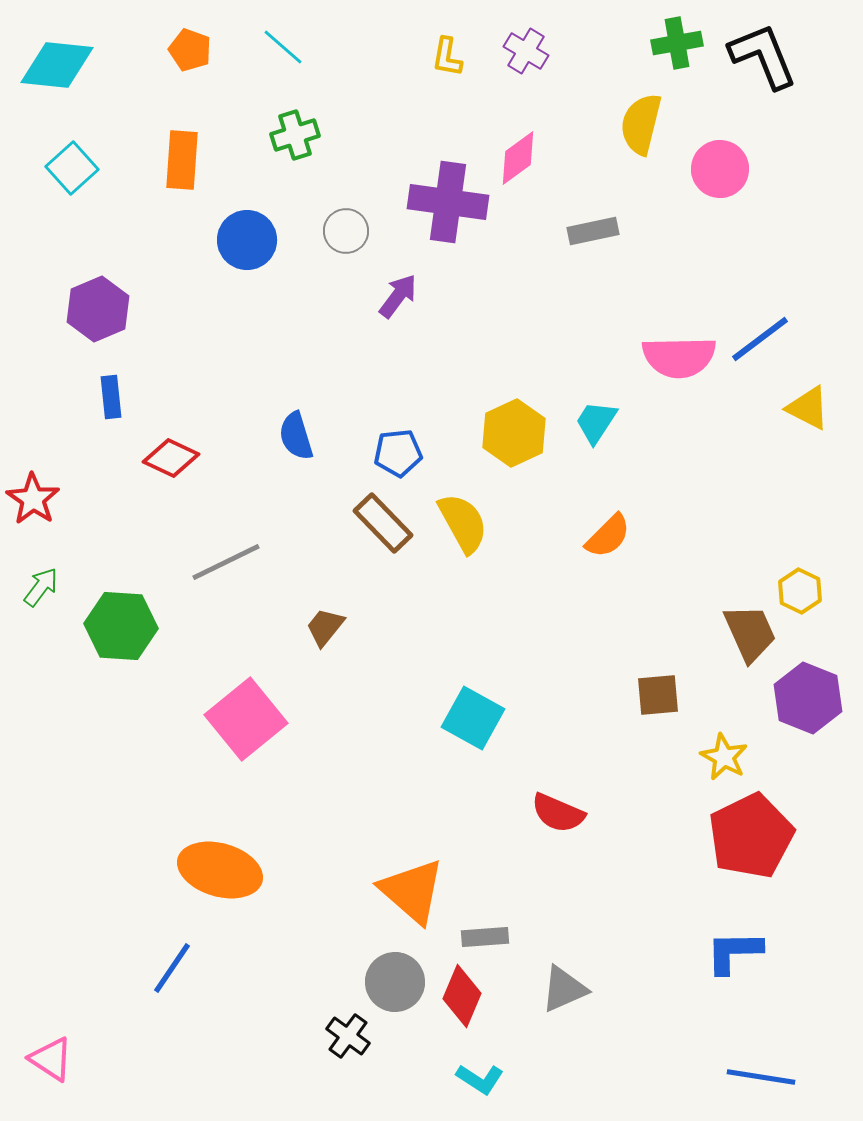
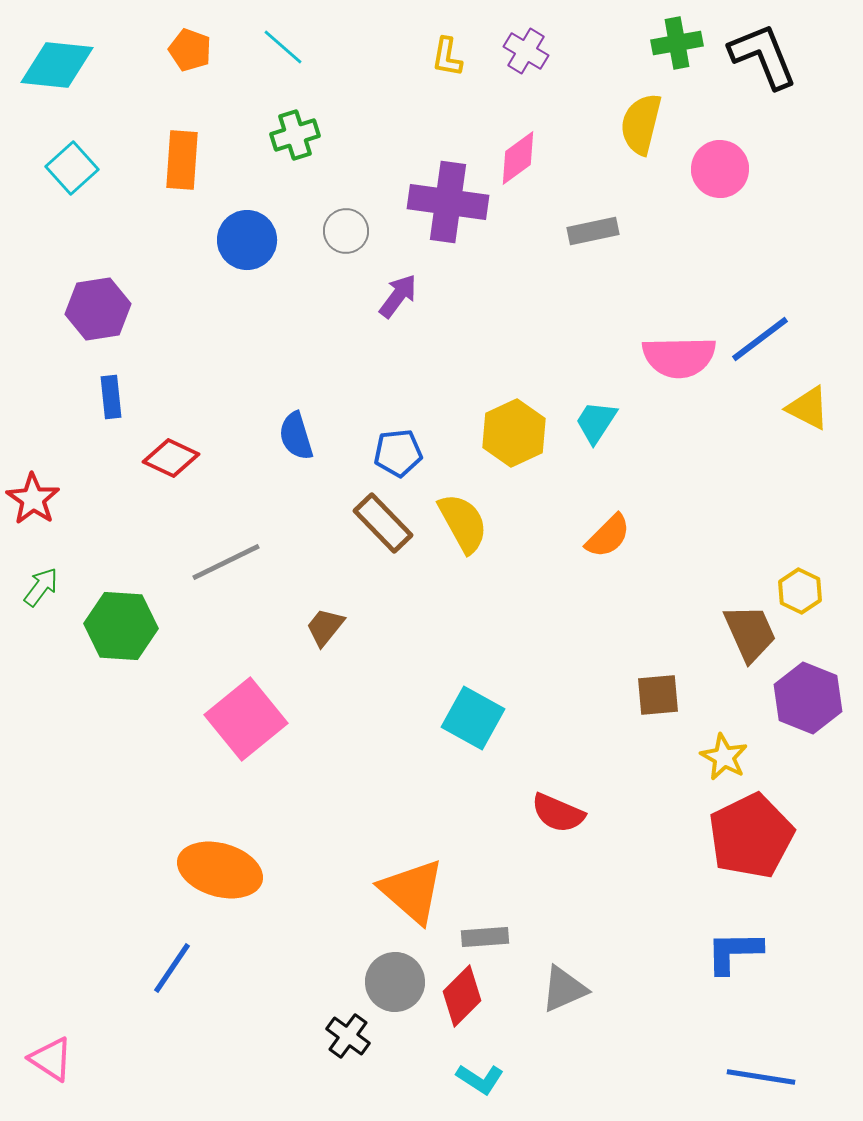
purple hexagon at (98, 309): rotated 14 degrees clockwise
red diamond at (462, 996): rotated 22 degrees clockwise
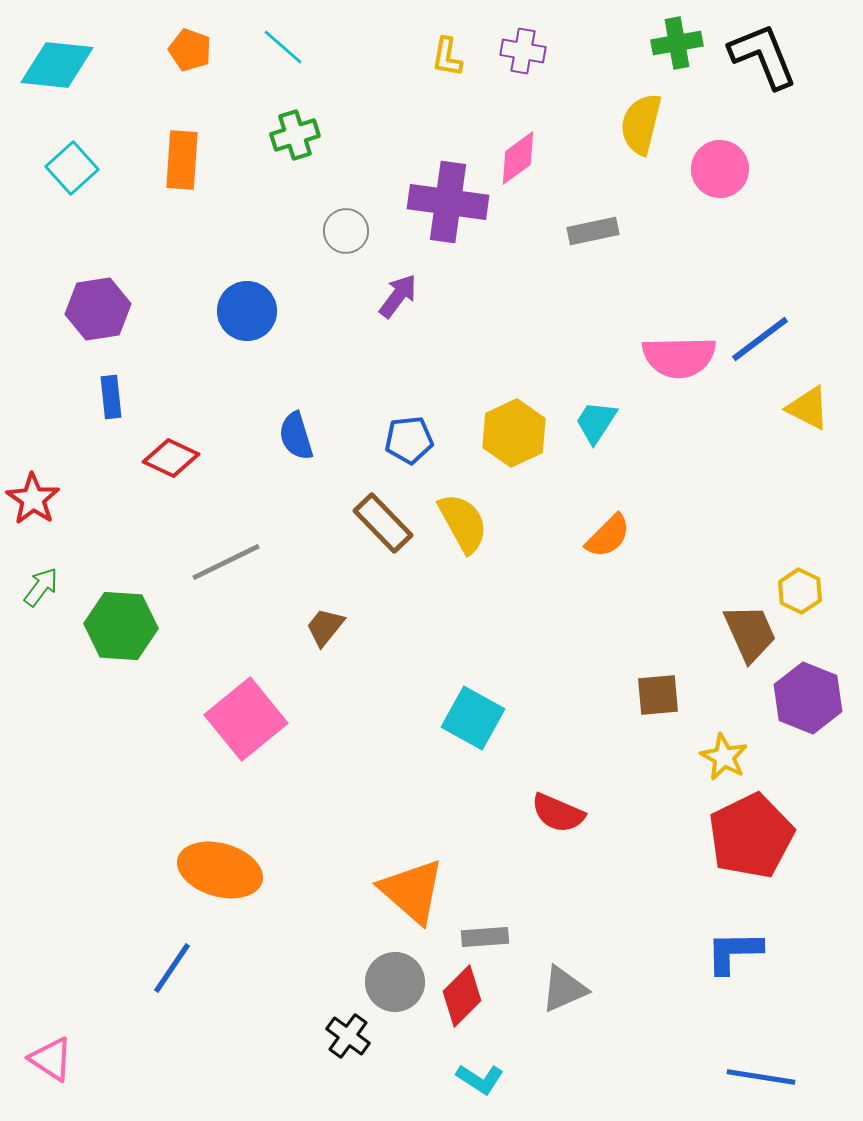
purple cross at (526, 51): moved 3 px left; rotated 21 degrees counterclockwise
blue circle at (247, 240): moved 71 px down
blue pentagon at (398, 453): moved 11 px right, 13 px up
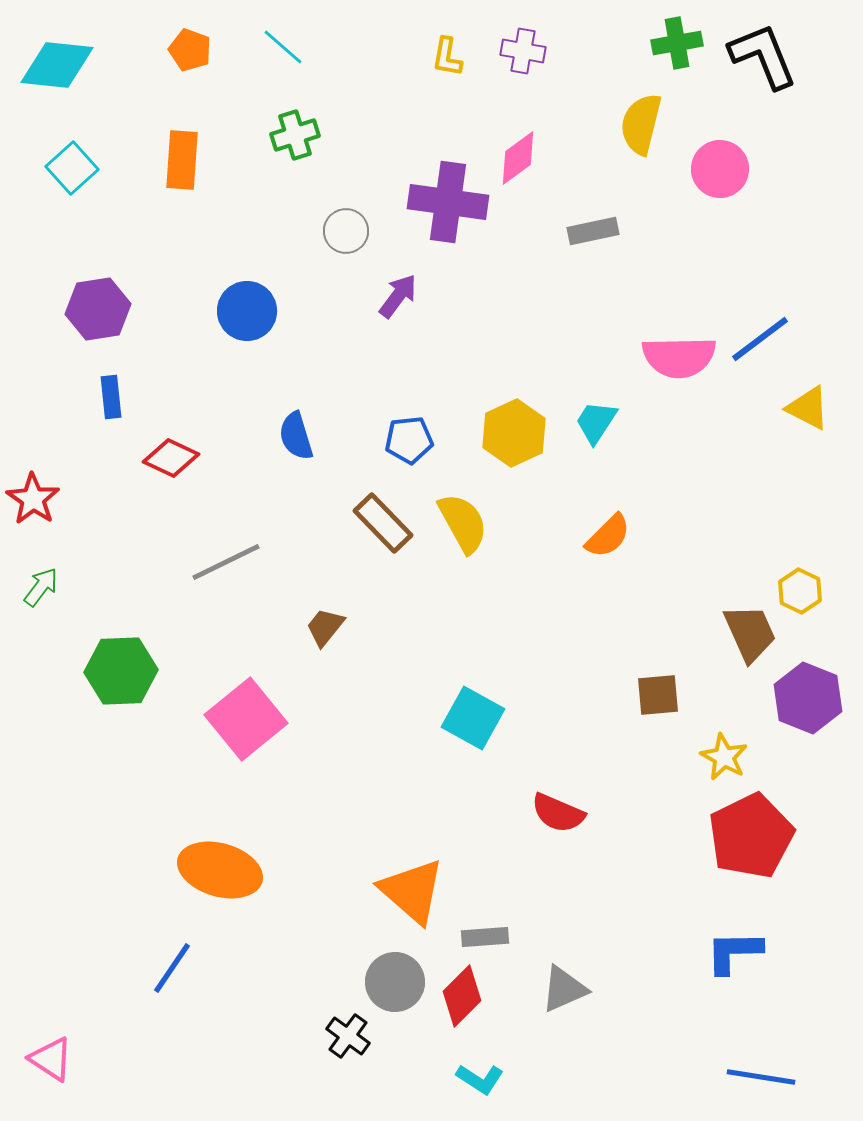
green hexagon at (121, 626): moved 45 px down; rotated 6 degrees counterclockwise
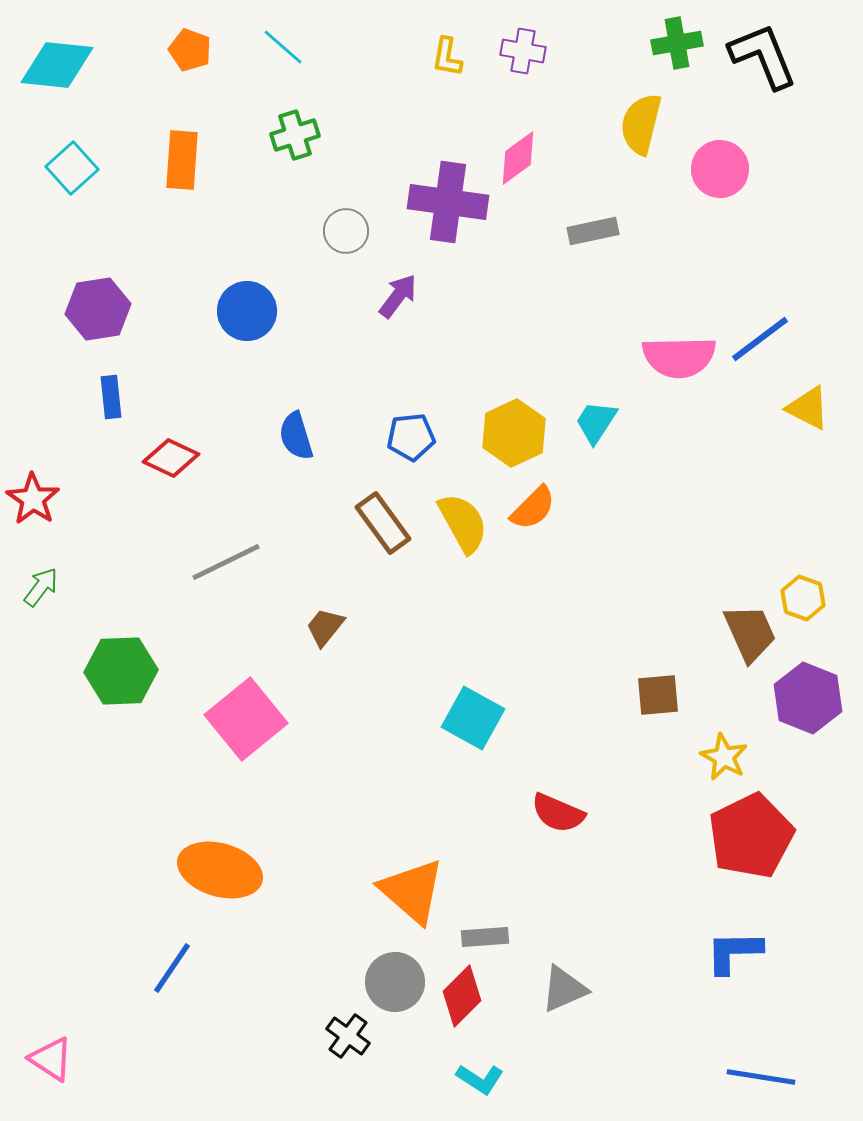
blue pentagon at (409, 440): moved 2 px right, 3 px up
brown rectangle at (383, 523): rotated 8 degrees clockwise
orange semicircle at (608, 536): moved 75 px left, 28 px up
yellow hexagon at (800, 591): moved 3 px right, 7 px down; rotated 6 degrees counterclockwise
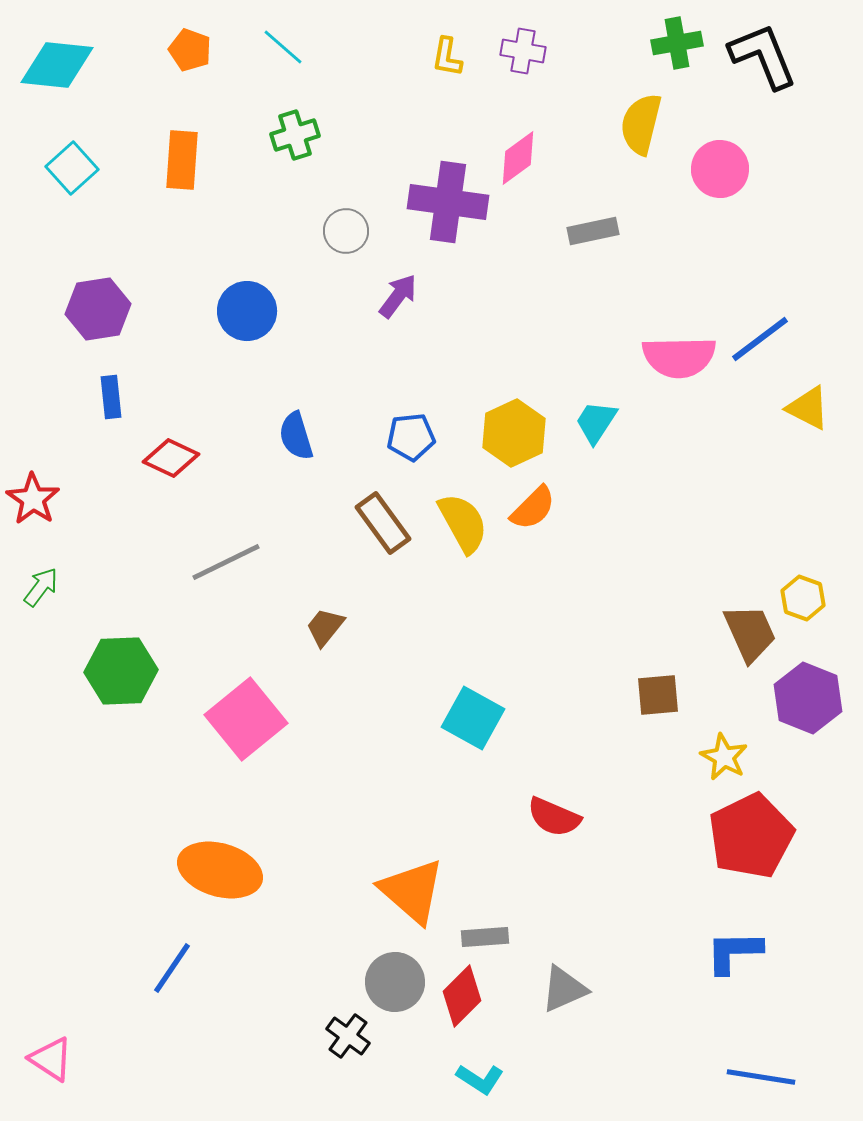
red semicircle at (558, 813): moved 4 px left, 4 px down
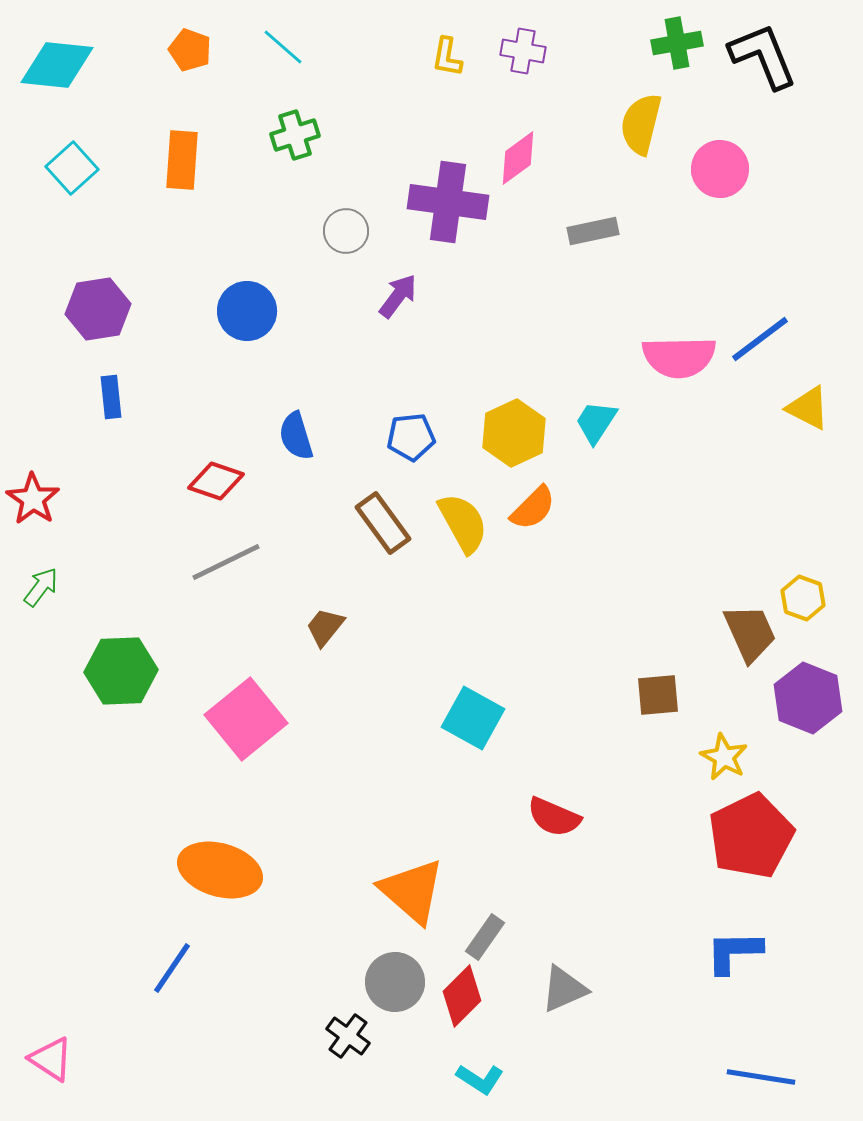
red diamond at (171, 458): moved 45 px right, 23 px down; rotated 6 degrees counterclockwise
gray rectangle at (485, 937): rotated 51 degrees counterclockwise
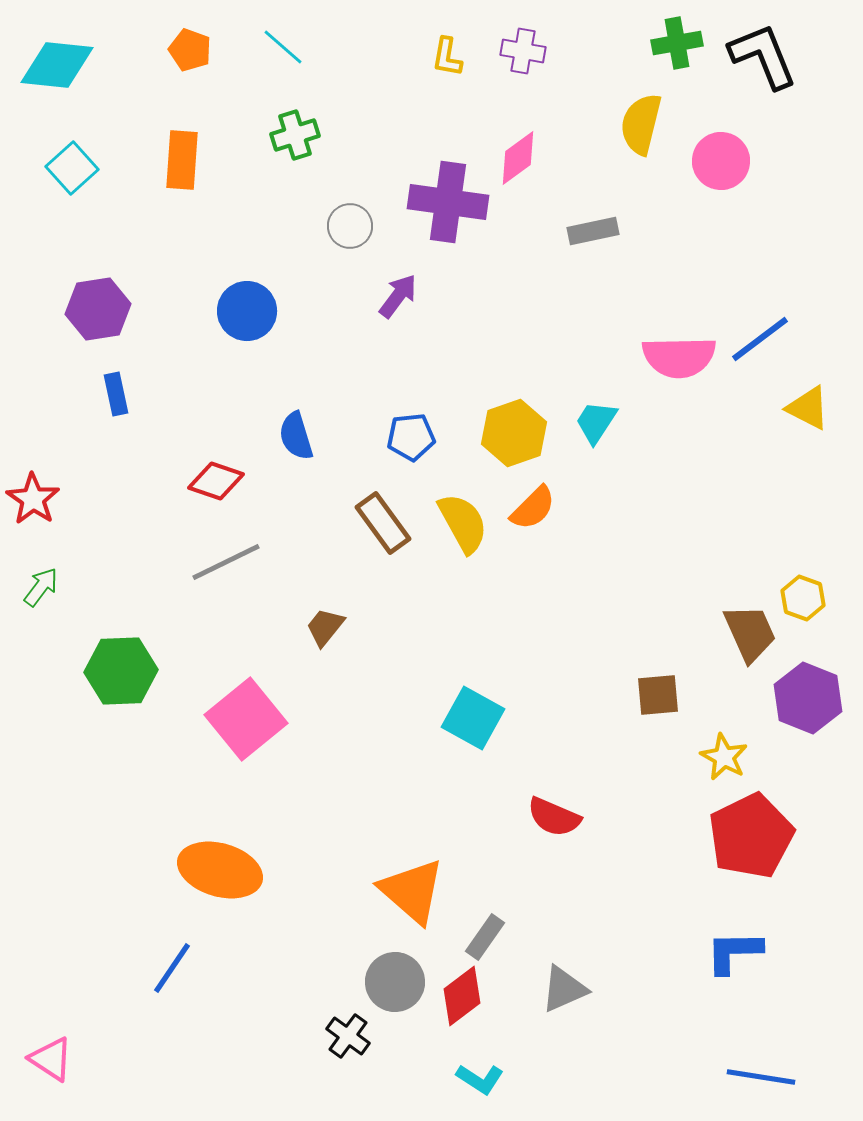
pink circle at (720, 169): moved 1 px right, 8 px up
gray circle at (346, 231): moved 4 px right, 5 px up
blue rectangle at (111, 397): moved 5 px right, 3 px up; rotated 6 degrees counterclockwise
yellow hexagon at (514, 433): rotated 6 degrees clockwise
red diamond at (462, 996): rotated 8 degrees clockwise
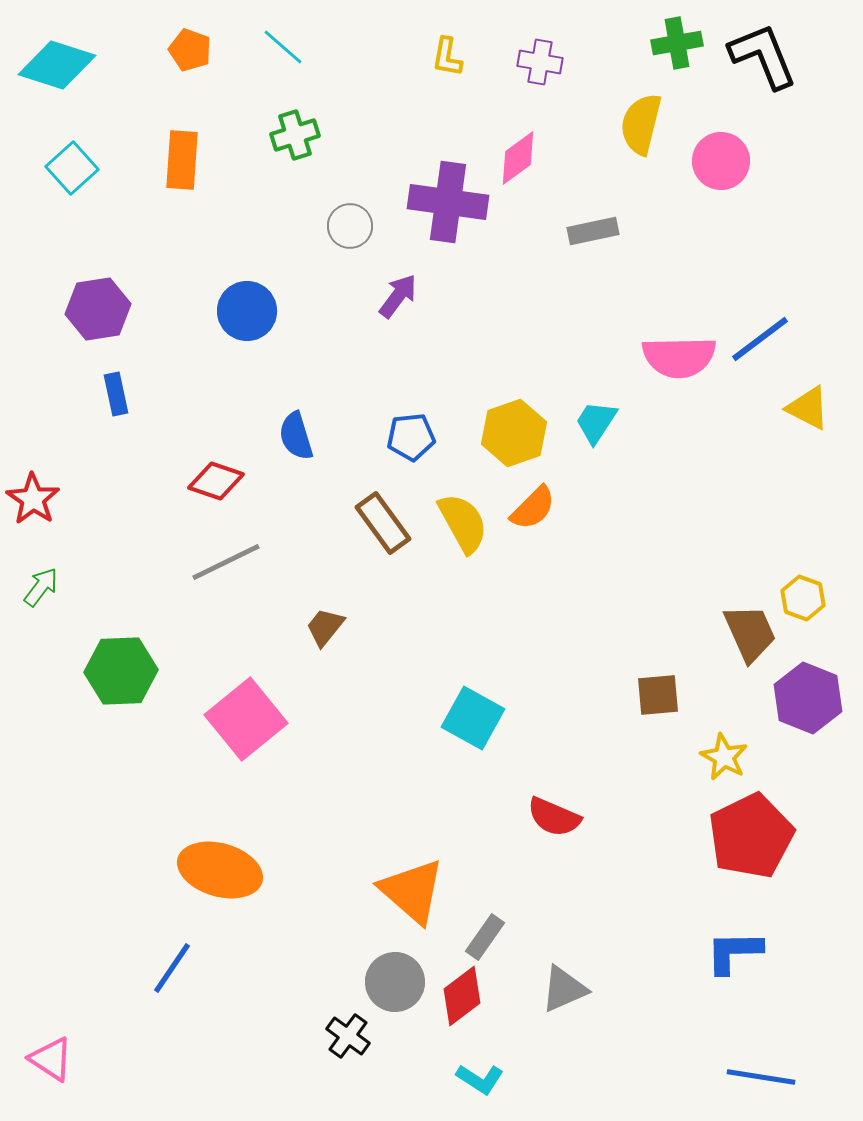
purple cross at (523, 51): moved 17 px right, 11 px down
cyan diamond at (57, 65): rotated 12 degrees clockwise
